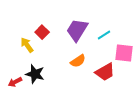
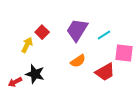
yellow arrow: rotated 63 degrees clockwise
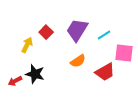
red square: moved 4 px right
red arrow: moved 1 px up
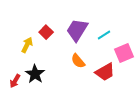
pink square: rotated 30 degrees counterclockwise
orange semicircle: rotated 84 degrees clockwise
black star: rotated 18 degrees clockwise
red arrow: rotated 32 degrees counterclockwise
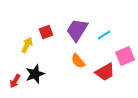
red square: rotated 24 degrees clockwise
pink square: moved 1 px right, 3 px down
black star: rotated 18 degrees clockwise
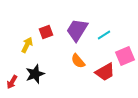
red arrow: moved 3 px left, 1 px down
